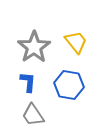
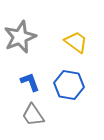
yellow trapezoid: rotated 15 degrees counterclockwise
gray star: moved 14 px left, 10 px up; rotated 12 degrees clockwise
blue L-shape: moved 2 px right; rotated 25 degrees counterclockwise
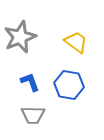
gray trapezoid: rotated 55 degrees counterclockwise
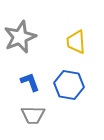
yellow trapezoid: rotated 130 degrees counterclockwise
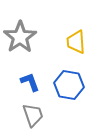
gray star: rotated 12 degrees counterclockwise
gray trapezoid: rotated 110 degrees counterclockwise
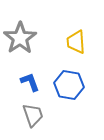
gray star: moved 1 px down
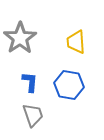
blue L-shape: rotated 25 degrees clockwise
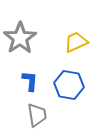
yellow trapezoid: rotated 70 degrees clockwise
blue L-shape: moved 1 px up
gray trapezoid: moved 4 px right; rotated 10 degrees clockwise
